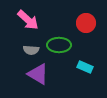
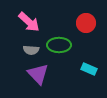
pink arrow: moved 1 px right, 2 px down
cyan rectangle: moved 4 px right, 2 px down
purple triangle: rotated 15 degrees clockwise
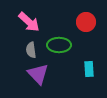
red circle: moved 1 px up
gray semicircle: rotated 77 degrees clockwise
cyan rectangle: rotated 63 degrees clockwise
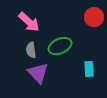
red circle: moved 8 px right, 5 px up
green ellipse: moved 1 px right, 1 px down; rotated 25 degrees counterclockwise
purple triangle: moved 1 px up
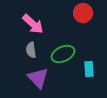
red circle: moved 11 px left, 4 px up
pink arrow: moved 4 px right, 2 px down
green ellipse: moved 3 px right, 8 px down
purple triangle: moved 5 px down
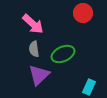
gray semicircle: moved 3 px right, 1 px up
cyan rectangle: moved 18 px down; rotated 28 degrees clockwise
purple triangle: moved 1 px right, 3 px up; rotated 30 degrees clockwise
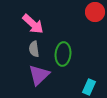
red circle: moved 12 px right, 1 px up
green ellipse: rotated 60 degrees counterclockwise
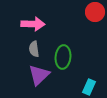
pink arrow: rotated 40 degrees counterclockwise
green ellipse: moved 3 px down
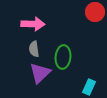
purple triangle: moved 1 px right, 2 px up
